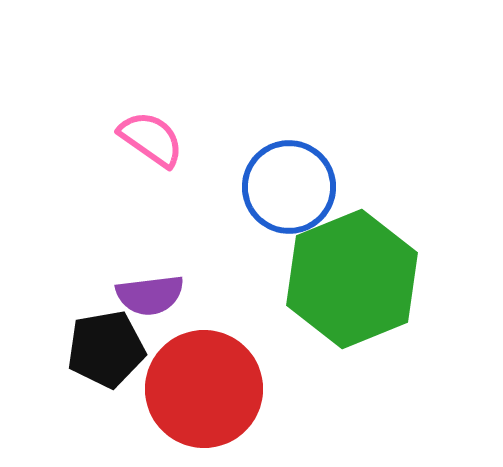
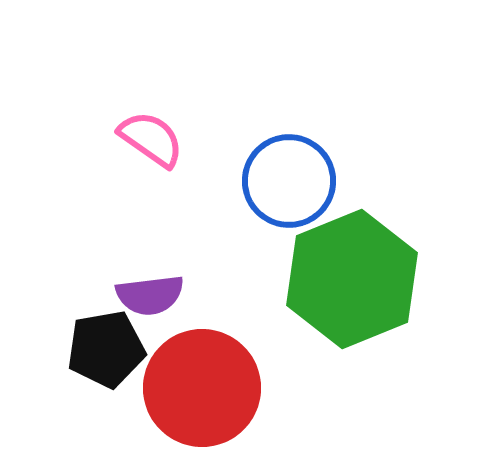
blue circle: moved 6 px up
red circle: moved 2 px left, 1 px up
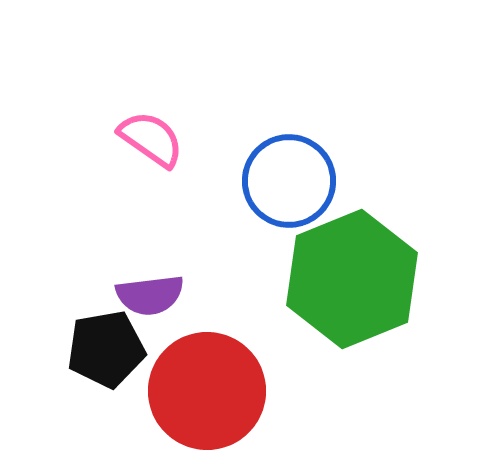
red circle: moved 5 px right, 3 px down
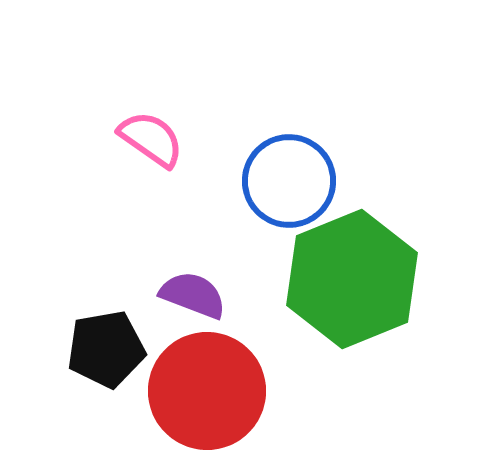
purple semicircle: moved 43 px right; rotated 152 degrees counterclockwise
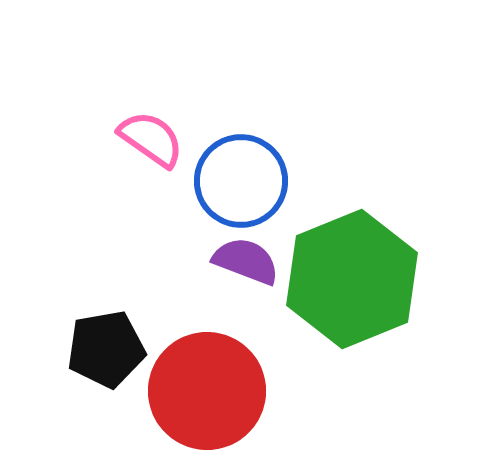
blue circle: moved 48 px left
purple semicircle: moved 53 px right, 34 px up
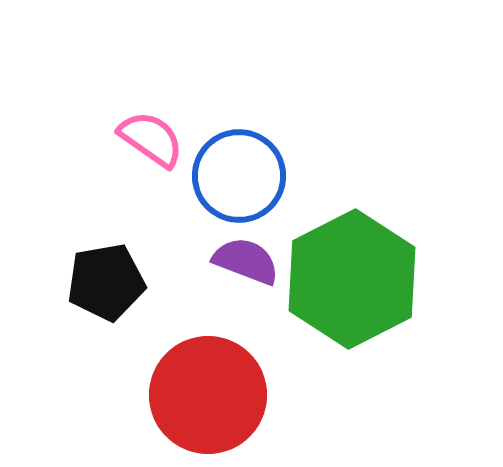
blue circle: moved 2 px left, 5 px up
green hexagon: rotated 5 degrees counterclockwise
black pentagon: moved 67 px up
red circle: moved 1 px right, 4 px down
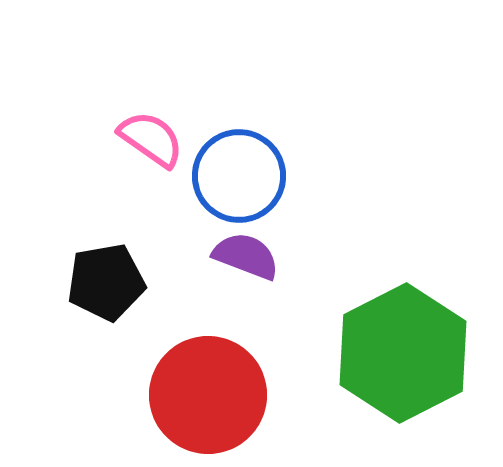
purple semicircle: moved 5 px up
green hexagon: moved 51 px right, 74 px down
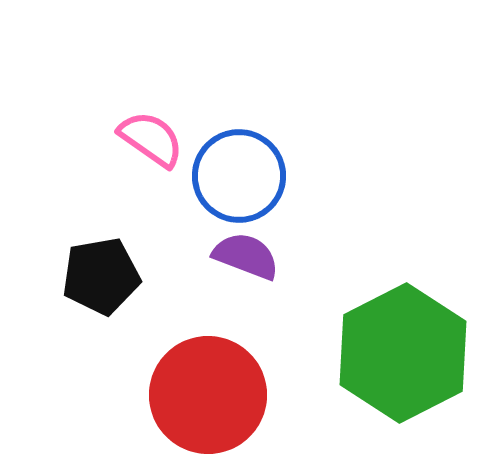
black pentagon: moved 5 px left, 6 px up
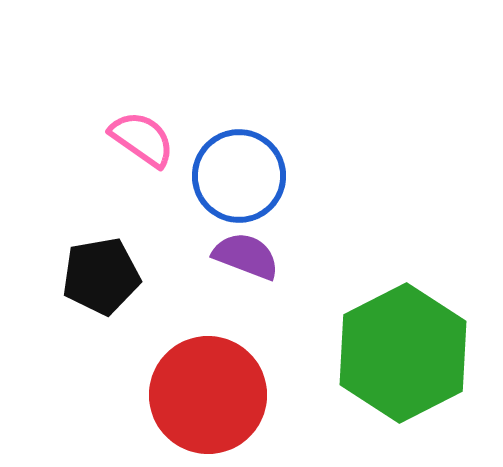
pink semicircle: moved 9 px left
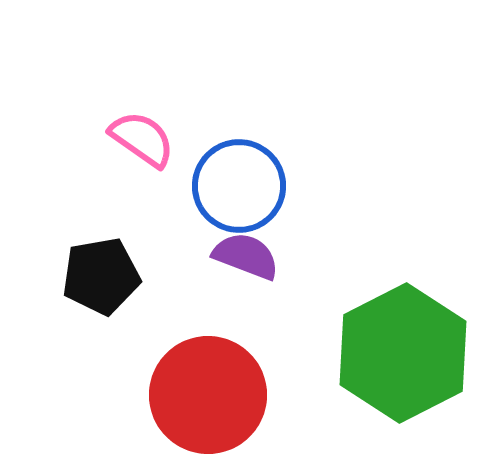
blue circle: moved 10 px down
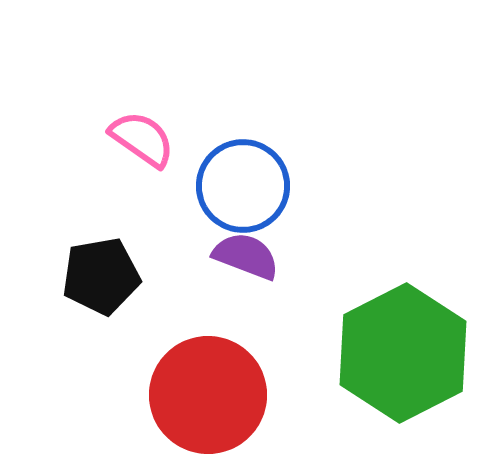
blue circle: moved 4 px right
